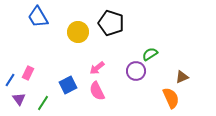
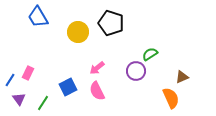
blue square: moved 2 px down
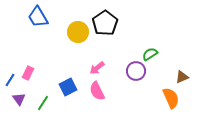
black pentagon: moved 6 px left; rotated 20 degrees clockwise
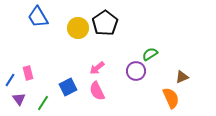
yellow circle: moved 4 px up
pink rectangle: rotated 40 degrees counterclockwise
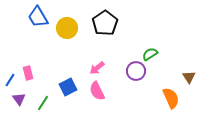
yellow circle: moved 11 px left
brown triangle: moved 7 px right; rotated 40 degrees counterclockwise
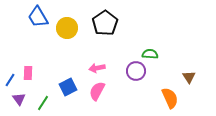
green semicircle: rotated 35 degrees clockwise
pink arrow: rotated 28 degrees clockwise
pink rectangle: rotated 16 degrees clockwise
pink semicircle: rotated 54 degrees clockwise
orange semicircle: moved 1 px left
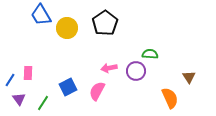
blue trapezoid: moved 3 px right, 2 px up
pink arrow: moved 12 px right
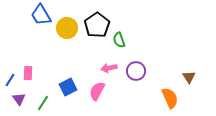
black pentagon: moved 8 px left, 2 px down
green semicircle: moved 31 px left, 14 px up; rotated 112 degrees counterclockwise
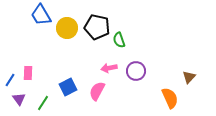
black pentagon: moved 2 px down; rotated 25 degrees counterclockwise
brown triangle: rotated 16 degrees clockwise
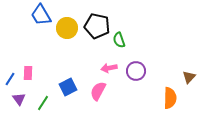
black pentagon: moved 1 px up
blue line: moved 1 px up
pink semicircle: moved 1 px right
orange semicircle: rotated 25 degrees clockwise
